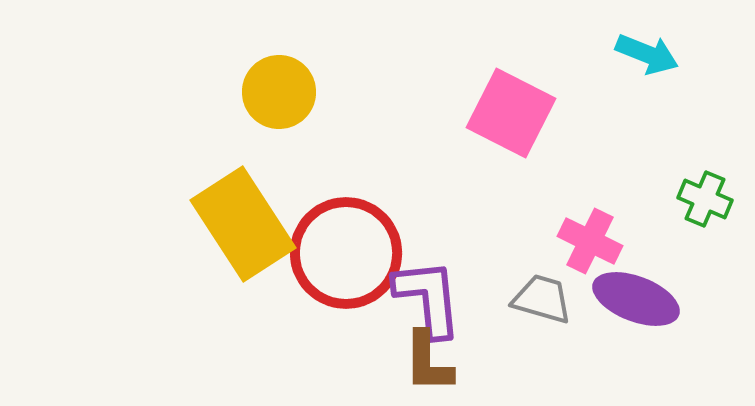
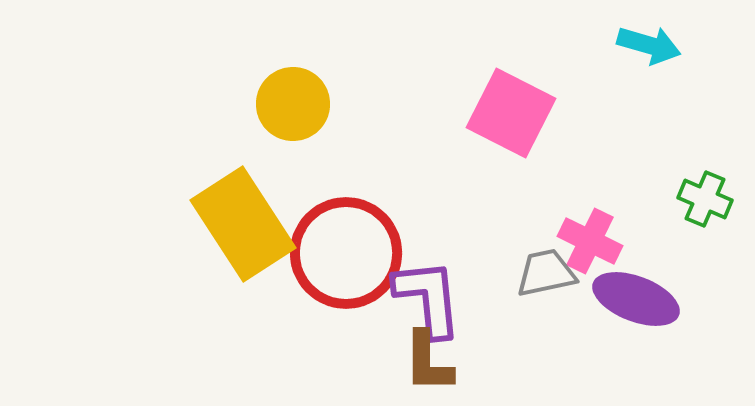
cyan arrow: moved 2 px right, 9 px up; rotated 6 degrees counterclockwise
yellow circle: moved 14 px right, 12 px down
gray trapezoid: moved 4 px right, 26 px up; rotated 28 degrees counterclockwise
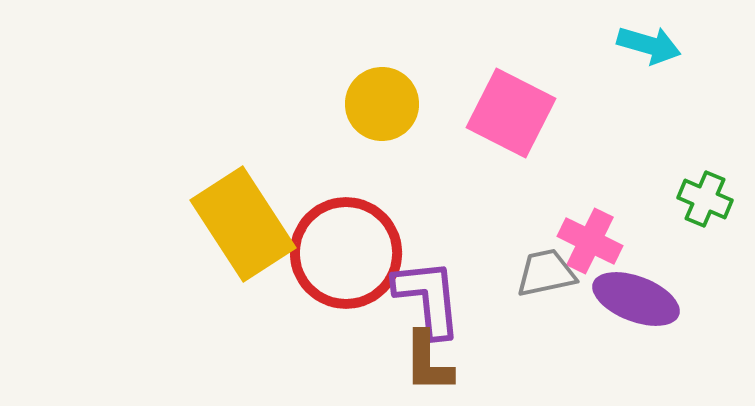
yellow circle: moved 89 px right
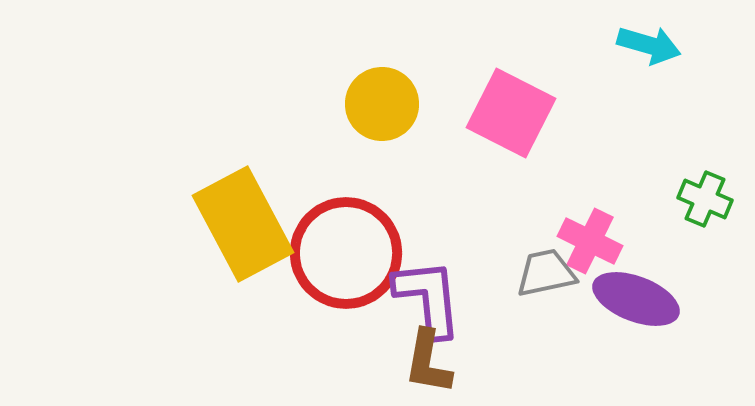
yellow rectangle: rotated 5 degrees clockwise
brown L-shape: rotated 10 degrees clockwise
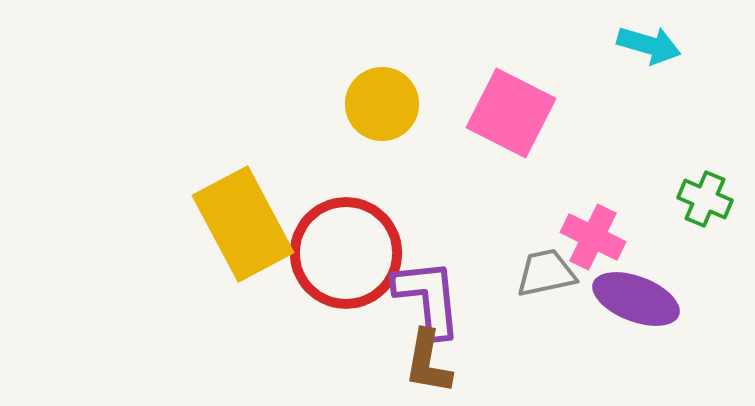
pink cross: moved 3 px right, 4 px up
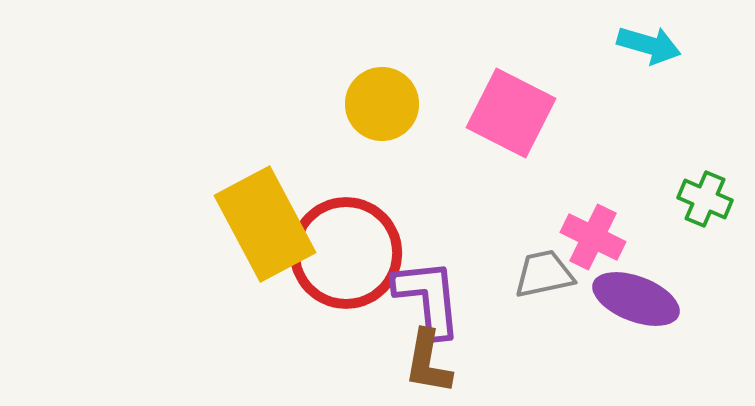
yellow rectangle: moved 22 px right
gray trapezoid: moved 2 px left, 1 px down
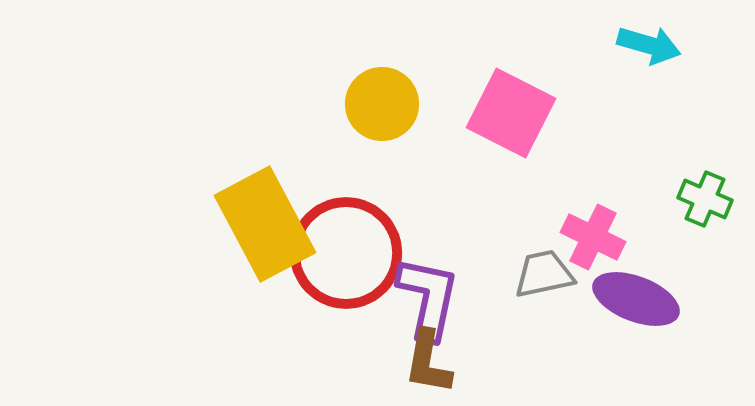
purple L-shape: rotated 18 degrees clockwise
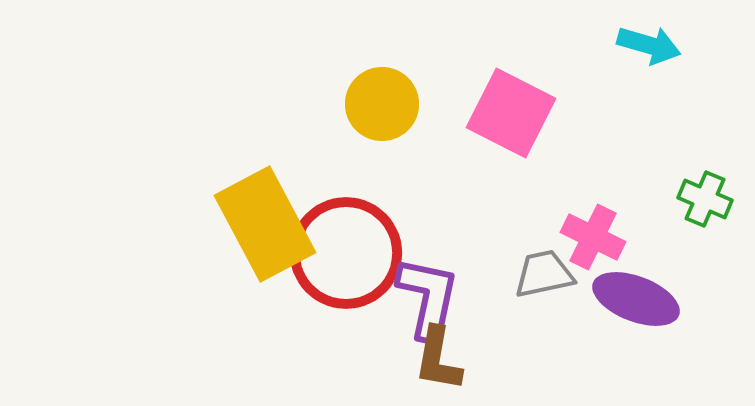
brown L-shape: moved 10 px right, 3 px up
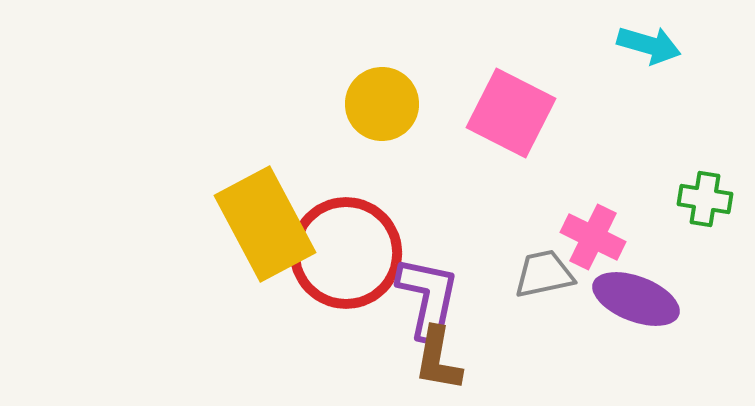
green cross: rotated 14 degrees counterclockwise
